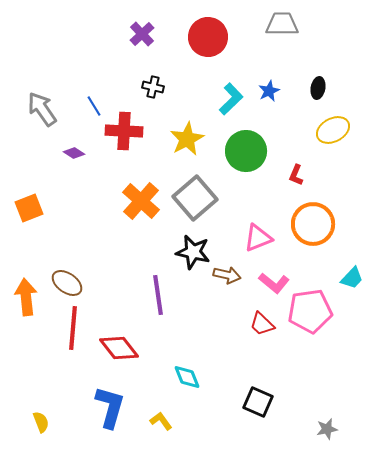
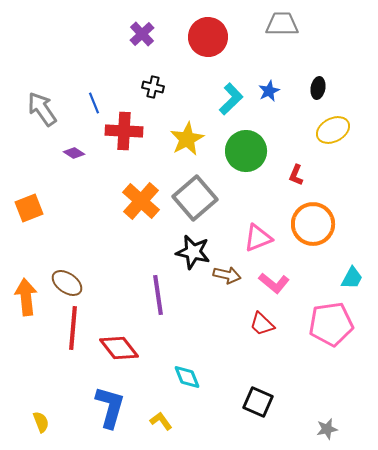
blue line: moved 3 px up; rotated 10 degrees clockwise
cyan trapezoid: rotated 15 degrees counterclockwise
pink pentagon: moved 21 px right, 13 px down
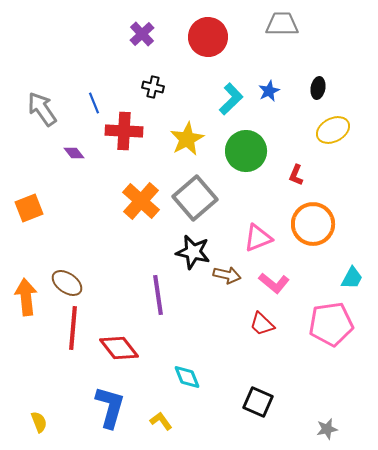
purple diamond: rotated 20 degrees clockwise
yellow semicircle: moved 2 px left
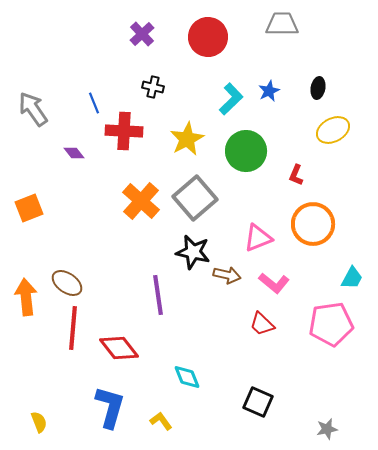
gray arrow: moved 9 px left
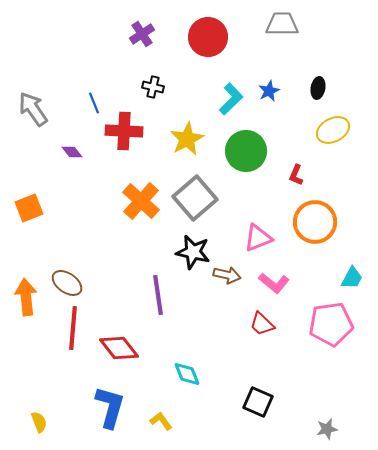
purple cross: rotated 10 degrees clockwise
purple diamond: moved 2 px left, 1 px up
orange circle: moved 2 px right, 2 px up
cyan diamond: moved 3 px up
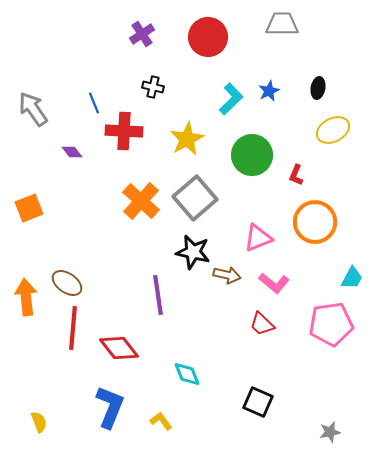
green circle: moved 6 px right, 4 px down
blue L-shape: rotated 6 degrees clockwise
gray star: moved 3 px right, 3 px down
